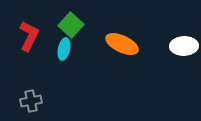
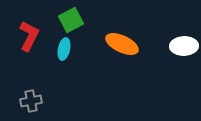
green square: moved 5 px up; rotated 20 degrees clockwise
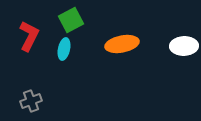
orange ellipse: rotated 36 degrees counterclockwise
gray cross: rotated 10 degrees counterclockwise
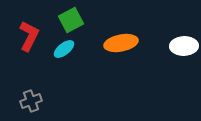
orange ellipse: moved 1 px left, 1 px up
cyan ellipse: rotated 40 degrees clockwise
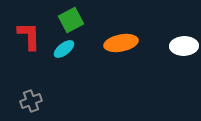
red L-shape: rotated 28 degrees counterclockwise
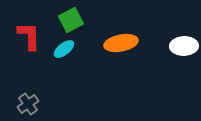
gray cross: moved 3 px left, 3 px down; rotated 15 degrees counterclockwise
